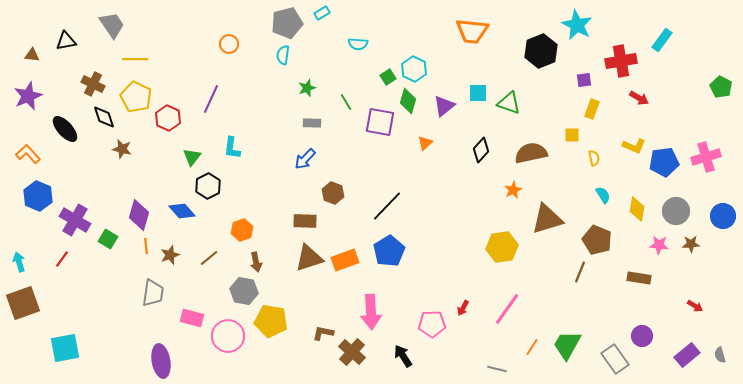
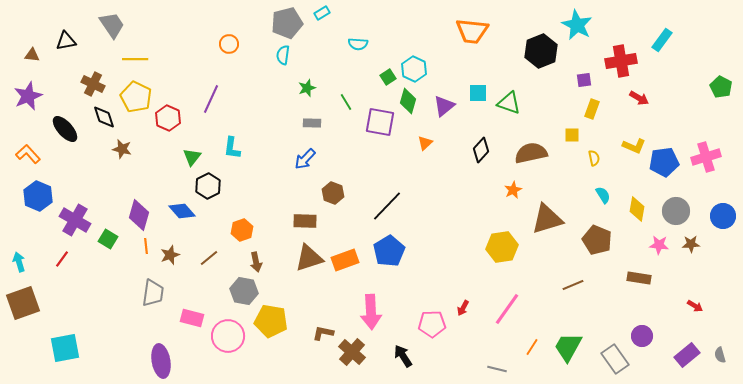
brown line at (580, 272): moved 7 px left, 13 px down; rotated 45 degrees clockwise
green trapezoid at (567, 345): moved 1 px right, 2 px down
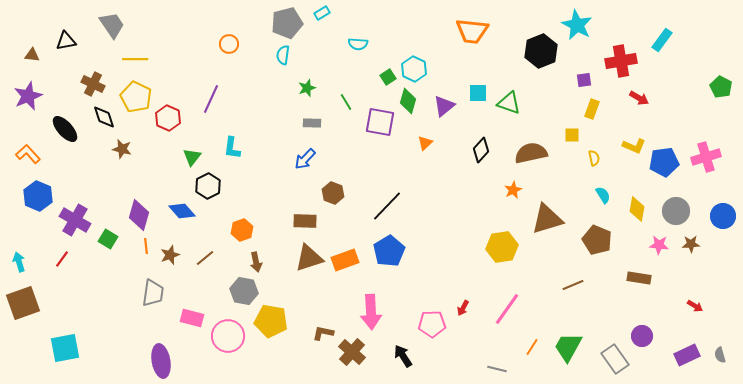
brown line at (209, 258): moved 4 px left
purple rectangle at (687, 355): rotated 15 degrees clockwise
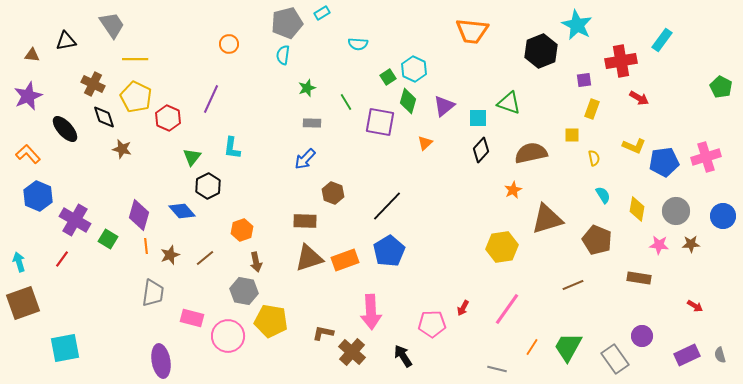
cyan square at (478, 93): moved 25 px down
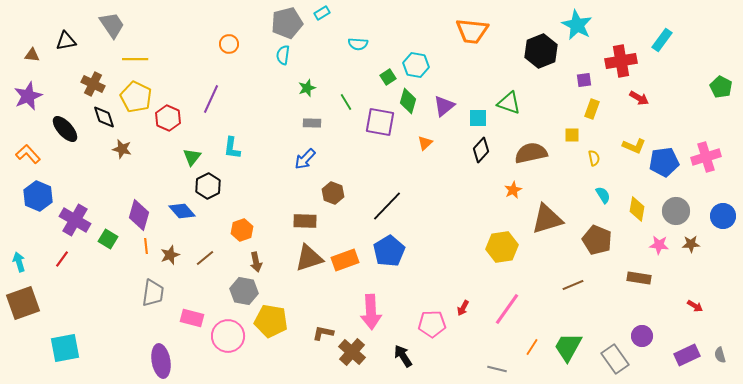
cyan hexagon at (414, 69): moved 2 px right, 4 px up; rotated 15 degrees counterclockwise
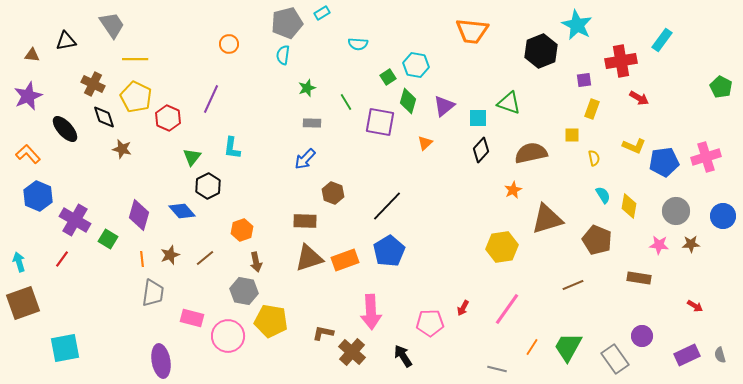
yellow diamond at (637, 209): moved 8 px left, 3 px up
orange line at (146, 246): moved 4 px left, 13 px down
pink pentagon at (432, 324): moved 2 px left, 1 px up
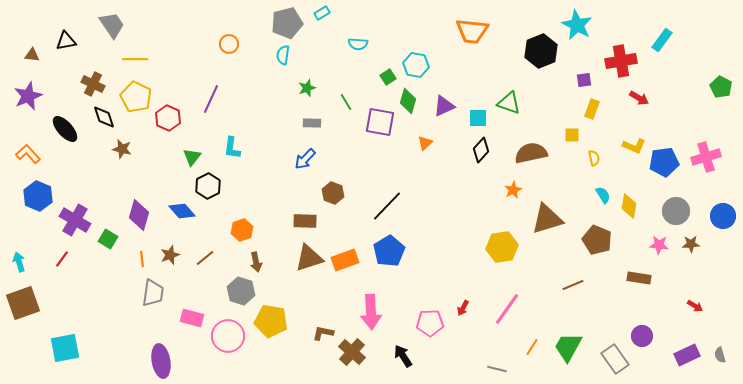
purple triangle at (444, 106): rotated 15 degrees clockwise
gray hexagon at (244, 291): moved 3 px left; rotated 8 degrees clockwise
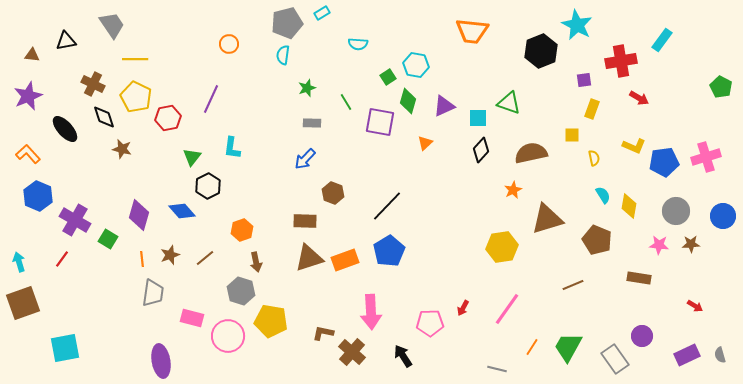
red hexagon at (168, 118): rotated 25 degrees clockwise
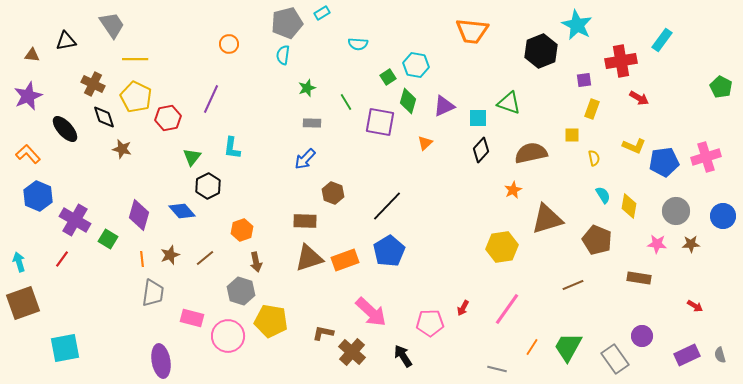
pink star at (659, 245): moved 2 px left, 1 px up
pink arrow at (371, 312): rotated 44 degrees counterclockwise
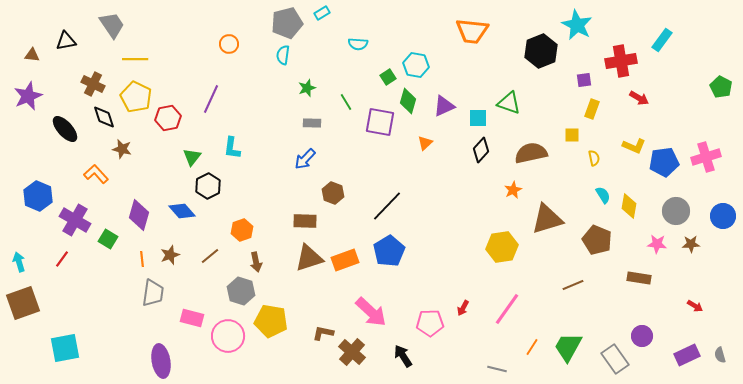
orange L-shape at (28, 154): moved 68 px right, 20 px down
brown line at (205, 258): moved 5 px right, 2 px up
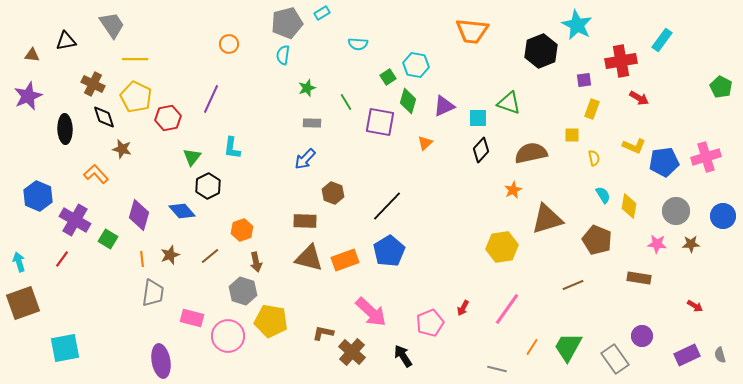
black ellipse at (65, 129): rotated 40 degrees clockwise
brown triangle at (309, 258): rotated 32 degrees clockwise
gray hexagon at (241, 291): moved 2 px right
pink pentagon at (430, 323): rotated 20 degrees counterclockwise
